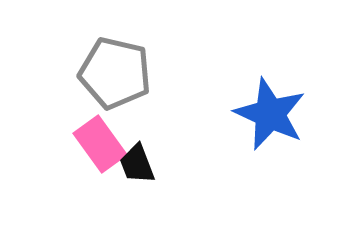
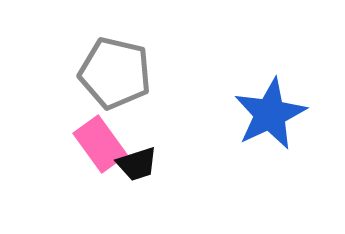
blue star: rotated 22 degrees clockwise
black trapezoid: rotated 87 degrees counterclockwise
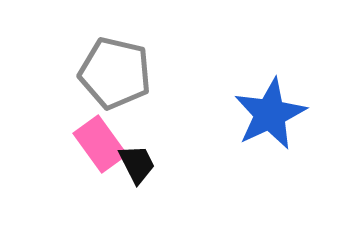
black trapezoid: rotated 99 degrees counterclockwise
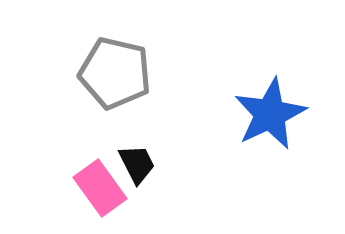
pink rectangle: moved 44 px down
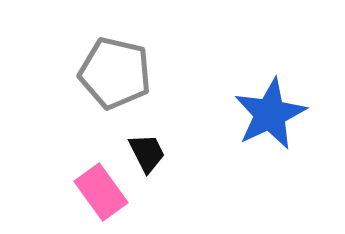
black trapezoid: moved 10 px right, 11 px up
pink rectangle: moved 1 px right, 4 px down
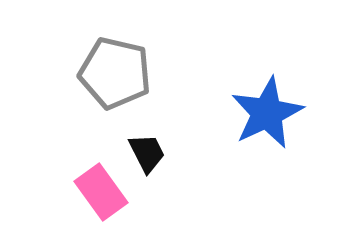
blue star: moved 3 px left, 1 px up
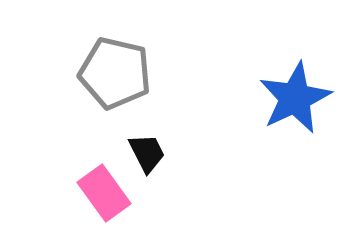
blue star: moved 28 px right, 15 px up
pink rectangle: moved 3 px right, 1 px down
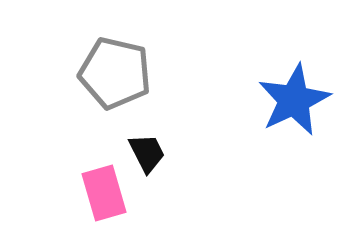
blue star: moved 1 px left, 2 px down
pink rectangle: rotated 20 degrees clockwise
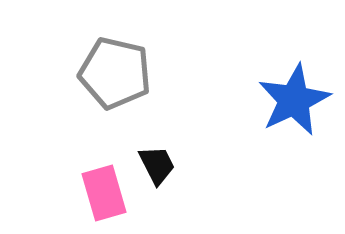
black trapezoid: moved 10 px right, 12 px down
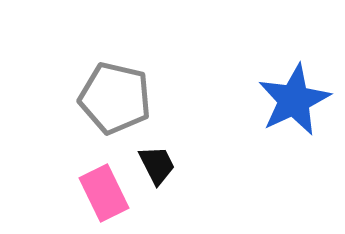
gray pentagon: moved 25 px down
pink rectangle: rotated 10 degrees counterclockwise
